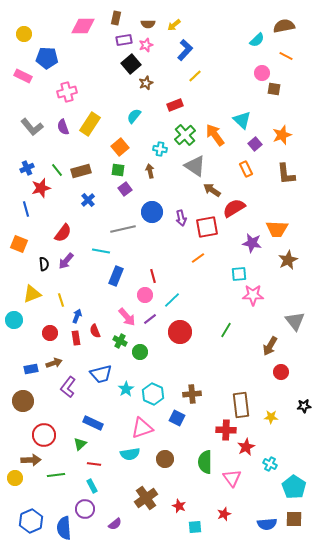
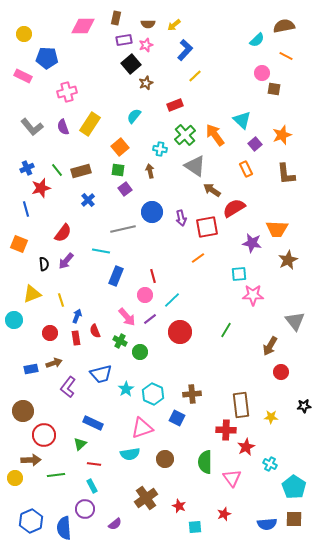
brown circle at (23, 401): moved 10 px down
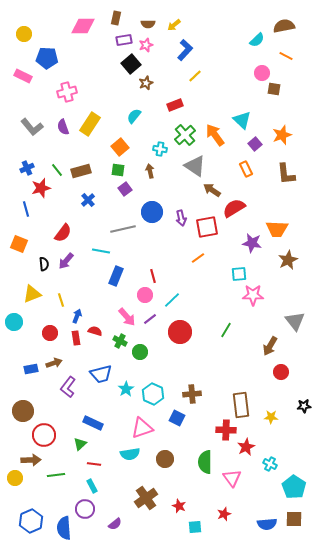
cyan circle at (14, 320): moved 2 px down
red semicircle at (95, 331): rotated 128 degrees clockwise
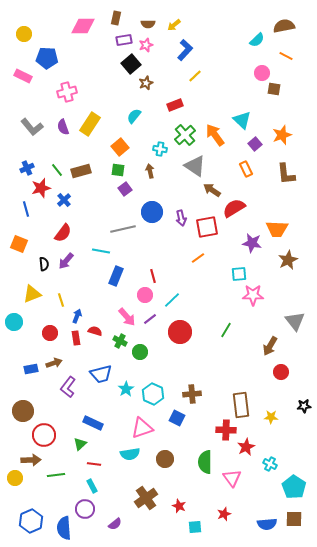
blue cross at (88, 200): moved 24 px left
